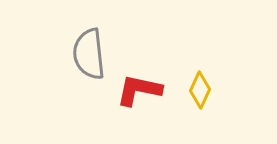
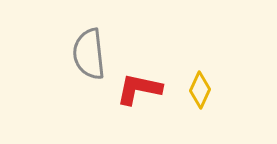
red L-shape: moved 1 px up
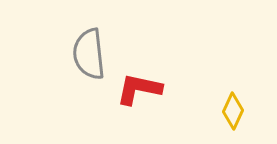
yellow diamond: moved 33 px right, 21 px down
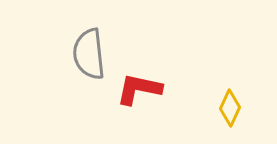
yellow diamond: moved 3 px left, 3 px up
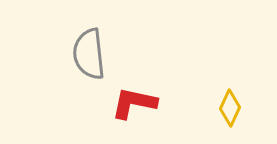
red L-shape: moved 5 px left, 14 px down
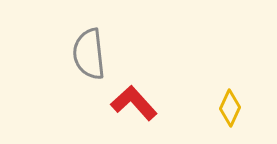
red L-shape: rotated 36 degrees clockwise
